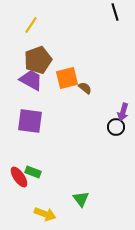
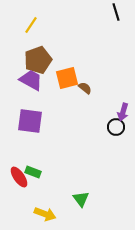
black line: moved 1 px right
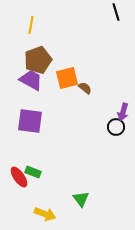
yellow line: rotated 24 degrees counterclockwise
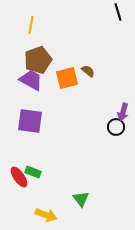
black line: moved 2 px right
brown semicircle: moved 3 px right, 17 px up
yellow arrow: moved 1 px right, 1 px down
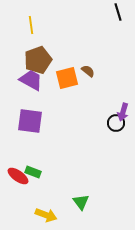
yellow line: rotated 18 degrees counterclockwise
black circle: moved 4 px up
red ellipse: moved 1 px left, 1 px up; rotated 20 degrees counterclockwise
green triangle: moved 3 px down
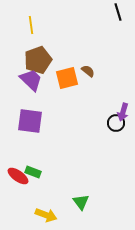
purple trapezoid: rotated 15 degrees clockwise
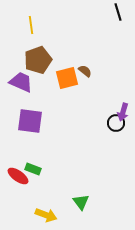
brown semicircle: moved 3 px left
purple trapezoid: moved 10 px left, 2 px down; rotated 20 degrees counterclockwise
green rectangle: moved 3 px up
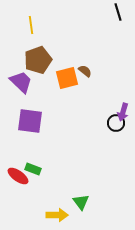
purple trapezoid: rotated 20 degrees clockwise
yellow arrow: moved 11 px right; rotated 20 degrees counterclockwise
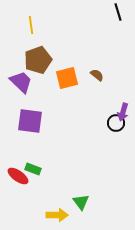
brown semicircle: moved 12 px right, 4 px down
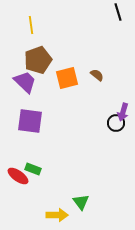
purple trapezoid: moved 4 px right
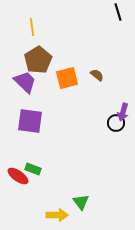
yellow line: moved 1 px right, 2 px down
brown pentagon: rotated 12 degrees counterclockwise
